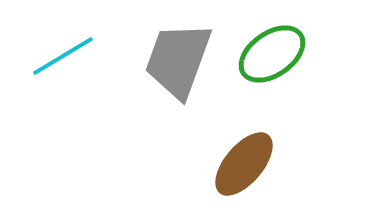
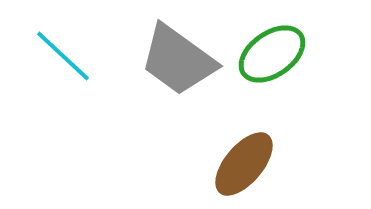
cyan line: rotated 74 degrees clockwise
gray trapezoid: rotated 74 degrees counterclockwise
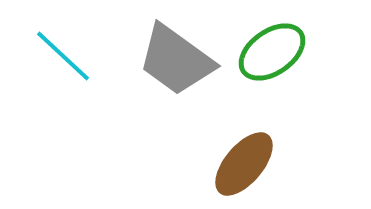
green ellipse: moved 2 px up
gray trapezoid: moved 2 px left
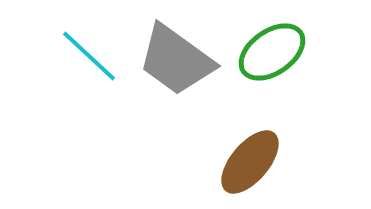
cyan line: moved 26 px right
brown ellipse: moved 6 px right, 2 px up
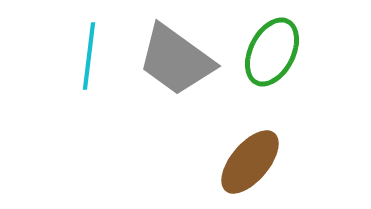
green ellipse: rotated 28 degrees counterclockwise
cyan line: rotated 54 degrees clockwise
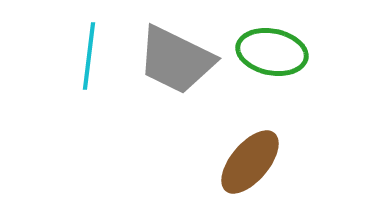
green ellipse: rotated 74 degrees clockwise
gray trapezoid: rotated 10 degrees counterclockwise
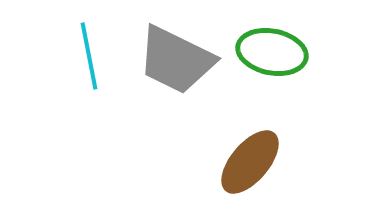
cyan line: rotated 18 degrees counterclockwise
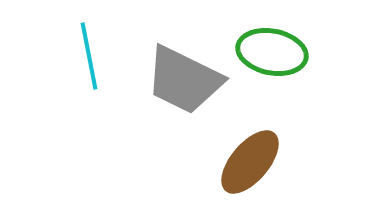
gray trapezoid: moved 8 px right, 20 px down
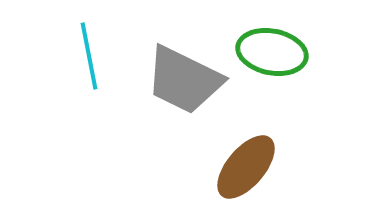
brown ellipse: moved 4 px left, 5 px down
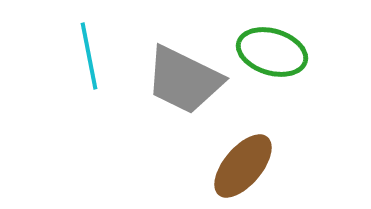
green ellipse: rotated 6 degrees clockwise
brown ellipse: moved 3 px left, 1 px up
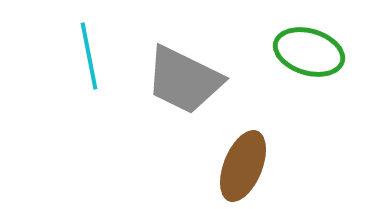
green ellipse: moved 37 px right
brown ellipse: rotated 18 degrees counterclockwise
